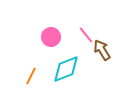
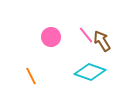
brown arrow: moved 9 px up
cyan diamond: moved 24 px right, 3 px down; rotated 40 degrees clockwise
orange line: rotated 54 degrees counterclockwise
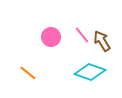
pink line: moved 4 px left
orange line: moved 3 px left, 3 px up; rotated 24 degrees counterclockwise
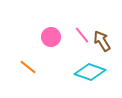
orange line: moved 6 px up
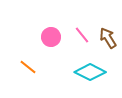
brown arrow: moved 6 px right, 3 px up
cyan diamond: rotated 8 degrees clockwise
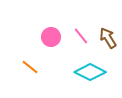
pink line: moved 1 px left, 1 px down
orange line: moved 2 px right
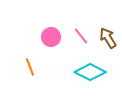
orange line: rotated 30 degrees clockwise
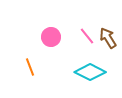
pink line: moved 6 px right
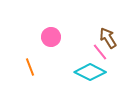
pink line: moved 13 px right, 16 px down
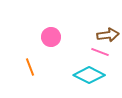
brown arrow: moved 3 px up; rotated 115 degrees clockwise
pink line: rotated 30 degrees counterclockwise
cyan diamond: moved 1 px left, 3 px down
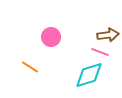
orange line: rotated 36 degrees counterclockwise
cyan diamond: rotated 44 degrees counterclockwise
